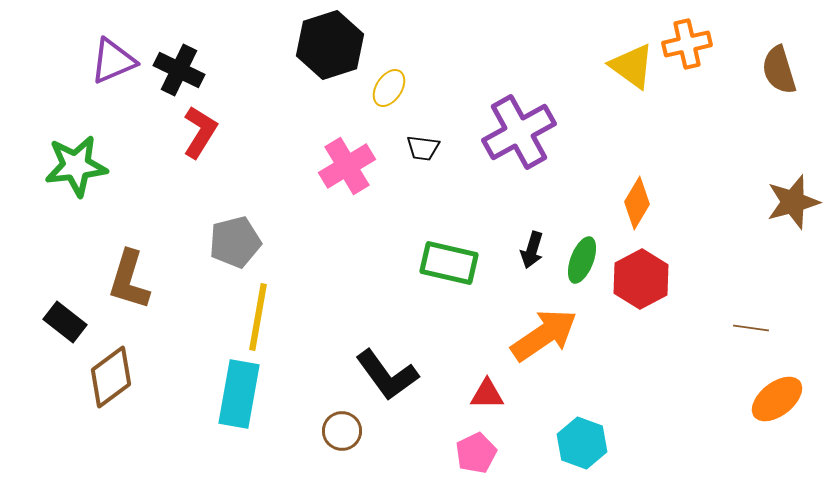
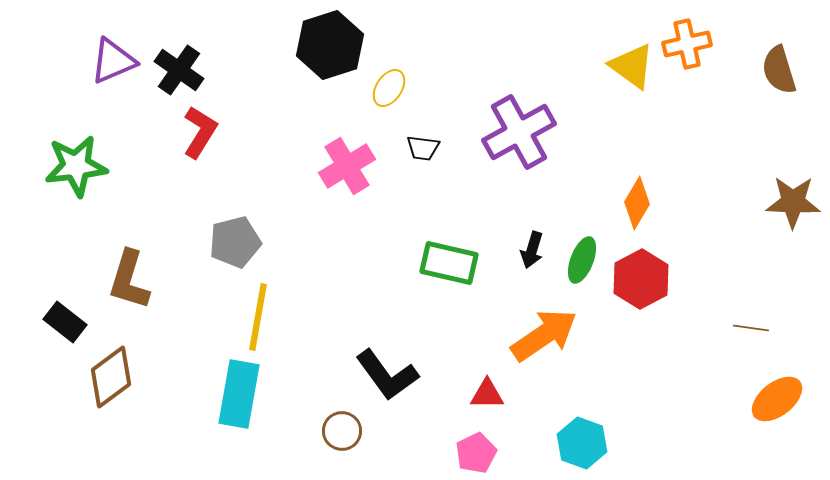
black cross: rotated 9 degrees clockwise
brown star: rotated 18 degrees clockwise
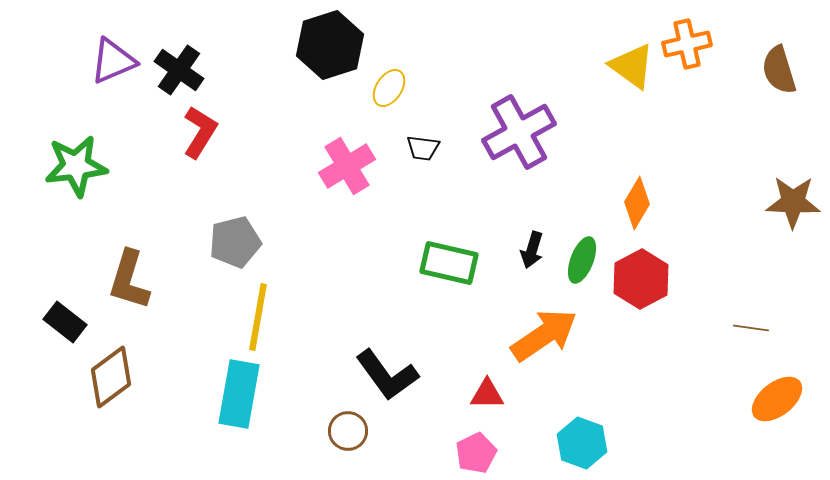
brown circle: moved 6 px right
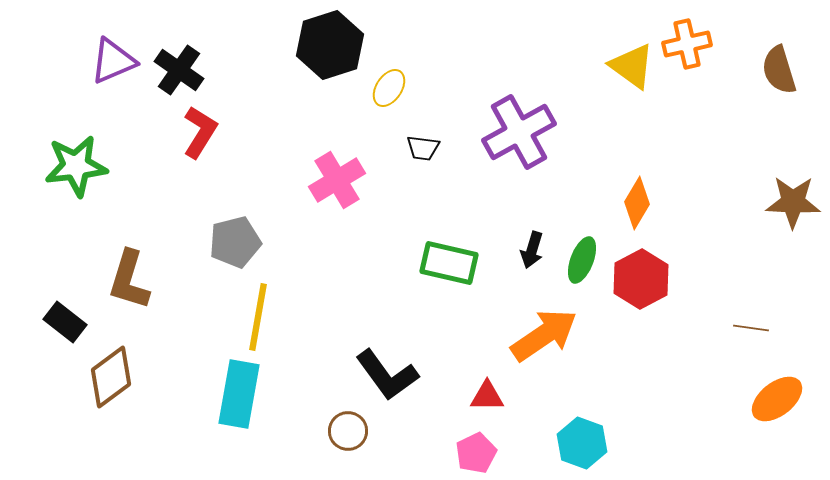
pink cross: moved 10 px left, 14 px down
red triangle: moved 2 px down
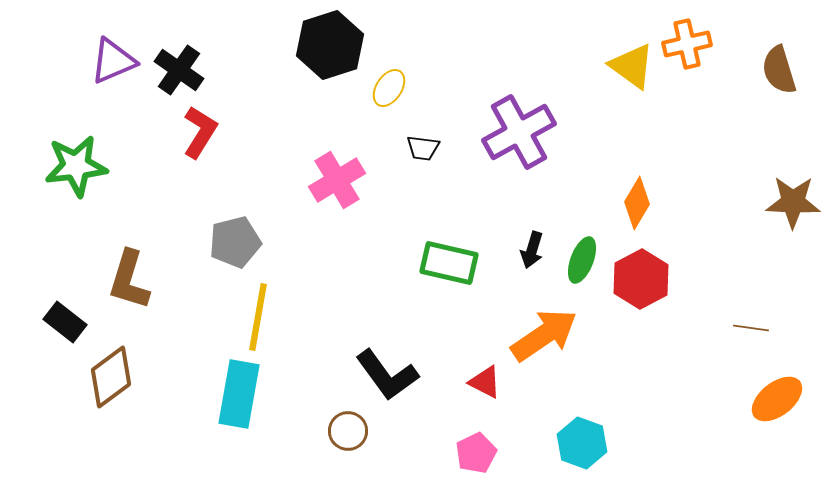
red triangle: moved 2 px left, 14 px up; rotated 27 degrees clockwise
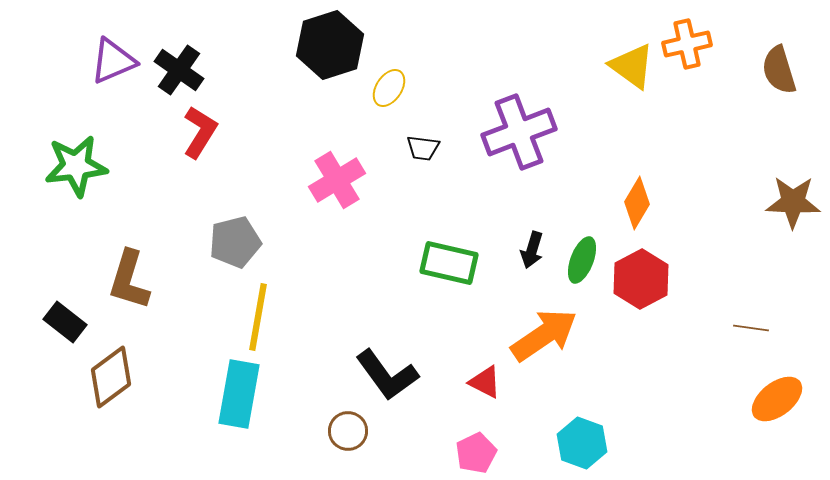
purple cross: rotated 8 degrees clockwise
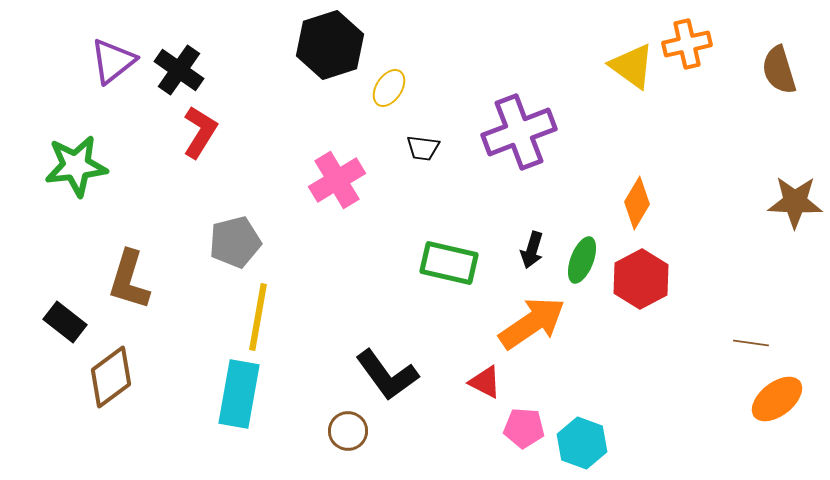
purple triangle: rotated 15 degrees counterclockwise
brown star: moved 2 px right
brown line: moved 15 px down
orange arrow: moved 12 px left, 12 px up
pink pentagon: moved 48 px right, 25 px up; rotated 30 degrees clockwise
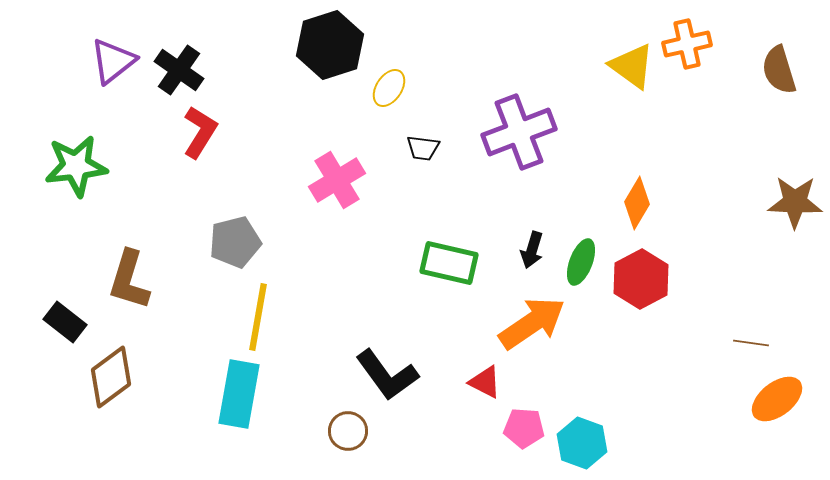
green ellipse: moved 1 px left, 2 px down
